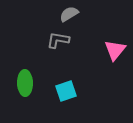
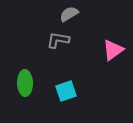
pink triangle: moved 2 px left; rotated 15 degrees clockwise
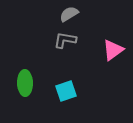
gray L-shape: moved 7 px right
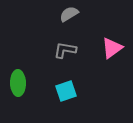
gray L-shape: moved 10 px down
pink triangle: moved 1 px left, 2 px up
green ellipse: moved 7 px left
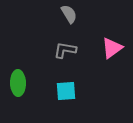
gray semicircle: rotated 90 degrees clockwise
cyan square: rotated 15 degrees clockwise
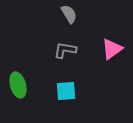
pink triangle: moved 1 px down
green ellipse: moved 2 px down; rotated 15 degrees counterclockwise
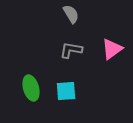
gray semicircle: moved 2 px right
gray L-shape: moved 6 px right
green ellipse: moved 13 px right, 3 px down
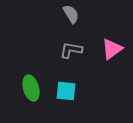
cyan square: rotated 10 degrees clockwise
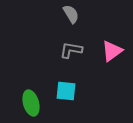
pink triangle: moved 2 px down
green ellipse: moved 15 px down
